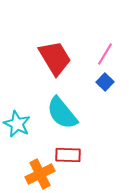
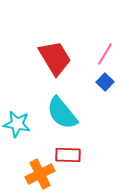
cyan star: rotated 16 degrees counterclockwise
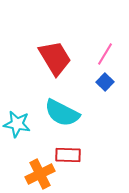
cyan semicircle: rotated 24 degrees counterclockwise
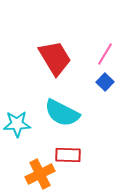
cyan star: rotated 12 degrees counterclockwise
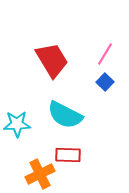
red trapezoid: moved 3 px left, 2 px down
cyan semicircle: moved 3 px right, 2 px down
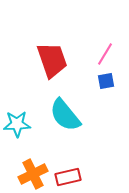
red trapezoid: rotated 12 degrees clockwise
blue square: moved 1 px right, 1 px up; rotated 36 degrees clockwise
cyan semicircle: rotated 24 degrees clockwise
red rectangle: moved 22 px down; rotated 15 degrees counterclockwise
orange cross: moved 7 px left
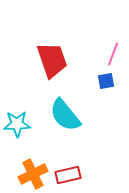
pink line: moved 8 px right; rotated 10 degrees counterclockwise
red rectangle: moved 2 px up
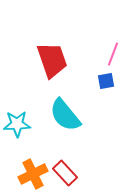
red rectangle: moved 3 px left, 2 px up; rotated 60 degrees clockwise
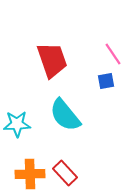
pink line: rotated 55 degrees counterclockwise
orange cross: moved 3 px left; rotated 24 degrees clockwise
